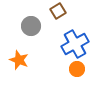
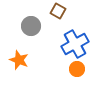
brown square: rotated 28 degrees counterclockwise
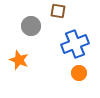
brown square: rotated 21 degrees counterclockwise
blue cross: rotated 8 degrees clockwise
orange circle: moved 2 px right, 4 px down
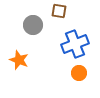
brown square: moved 1 px right
gray circle: moved 2 px right, 1 px up
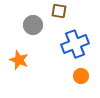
orange circle: moved 2 px right, 3 px down
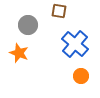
gray circle: moved 5 px left
blue cross: rotated 28 degrees counterclockwise
orange star: moved 7 px up
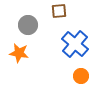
brown square: rotated 14 degrees counterclockwise
orange star: rotated 12 degrees counterclockwise
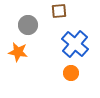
orange star: moved 1 px left, 1 px up
orange circle: moved 10 px left, 3 px up
